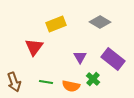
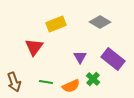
orange semicircle: rotated 36 degrees counterclockwise
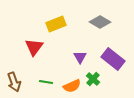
orange semicircle: moved 1 px right
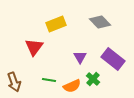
gray diamond: rotated 15 degrees clockwise
green line: moved 3 px right, 2 px up
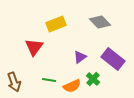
purple triangle: rotated 24 degrees clockwise
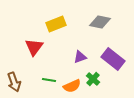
gray diamond: rotated 35 degrees counterclockwise
purple triangle: rotated 16 degrees clockwise
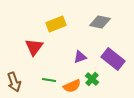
green cross: moved 1 px left
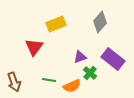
gray diamond: rotated 60 degrees counterclockwise
green cross: moved 2 px left, 6 px up
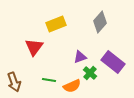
purple rectangle: moved 3 px down
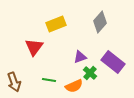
orange semicircle: moved 2 px right
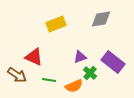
gray diamond: moved 1 px right, 3 px up; rotated 40 degrees clockwise
red triangle: moved 10 px down; rotated 42 degrees counterclockwise
brown arrow: moved 3 px right, 7 px up; rotated 36 degrees counterclockwise
